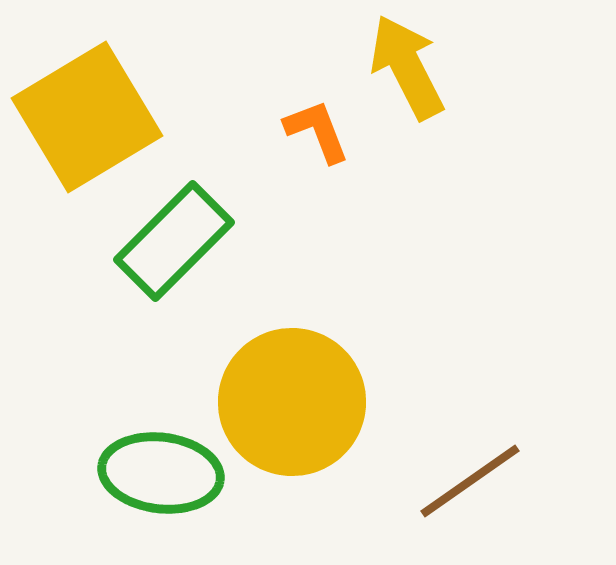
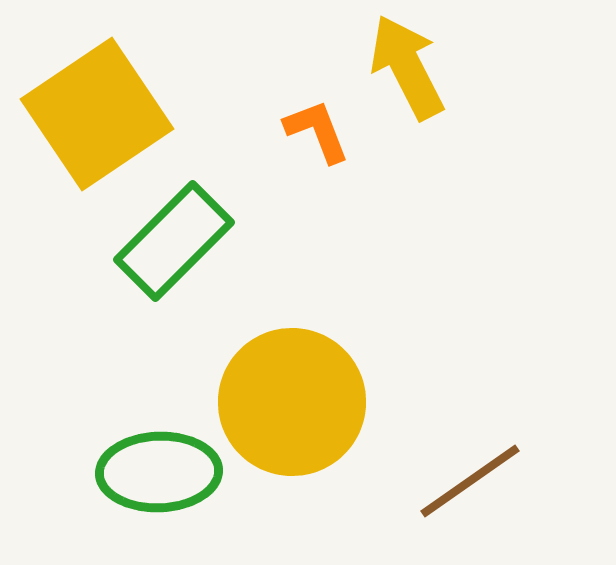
yellow square: moved 10 px right, 3 px up; rotated 3 degrees counterclockwise
green ellipse: moved 2 px left, 1 px up; rotated 9 degrees counterclockwise
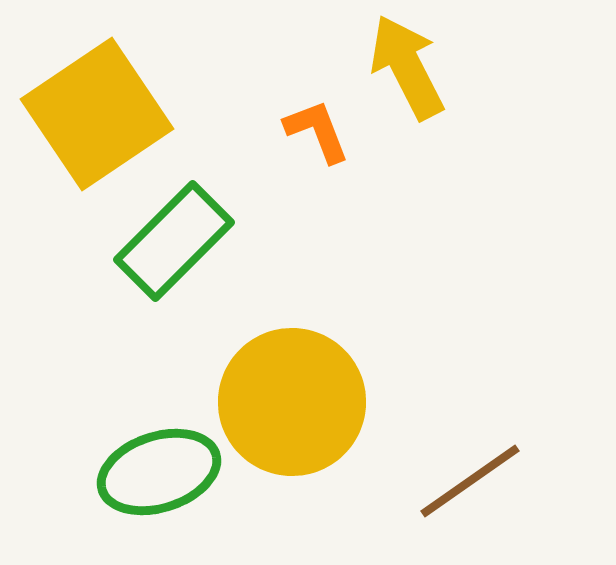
green ellipse: rotated 16 degrees counterclockwise
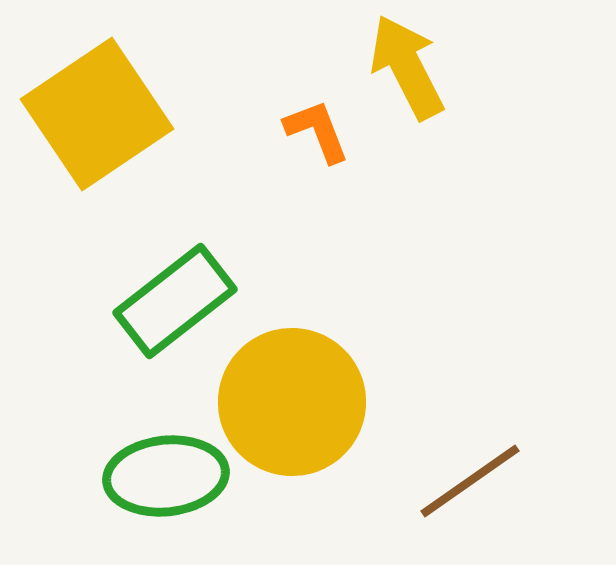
green rectangle: moved 1 px right, 60 px down; rotated 7 degrees clockwise
green ellipse: moved 7 px right, 4 px down; rotated 12 degrees clockwise
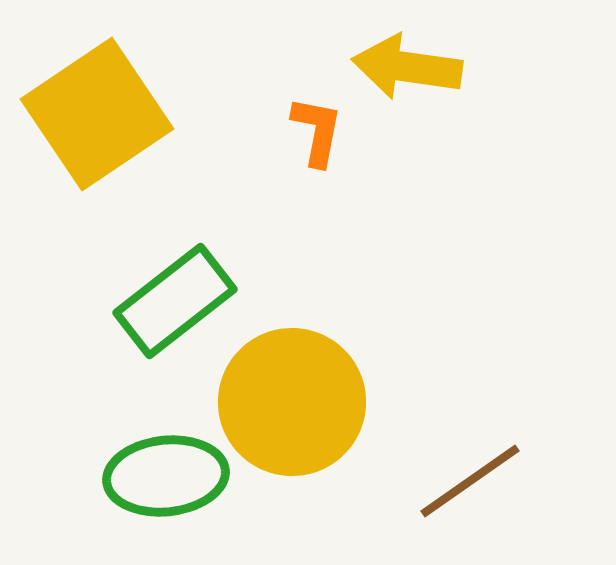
yellow arrow: rotated 55 degrees counterclockwise
orange L-shape: rotated 32 degrees clockwise
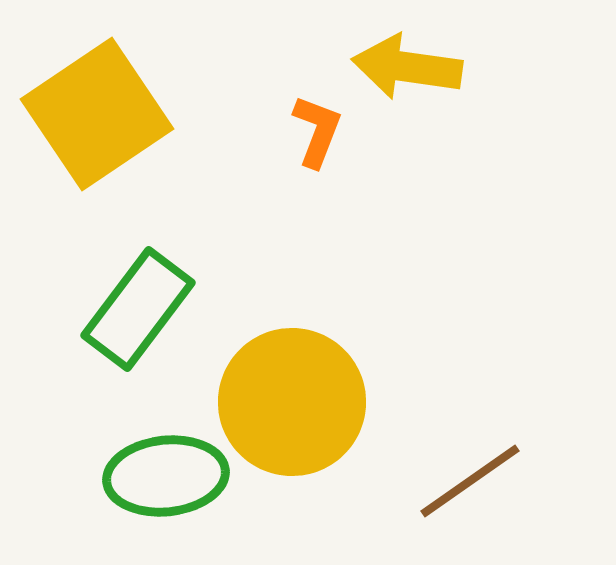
orange L-shape: rotated 10 degrees clockwise
green rectangle: moved 37 px left, 8 px down; rotated 15 degrees counterclockwise
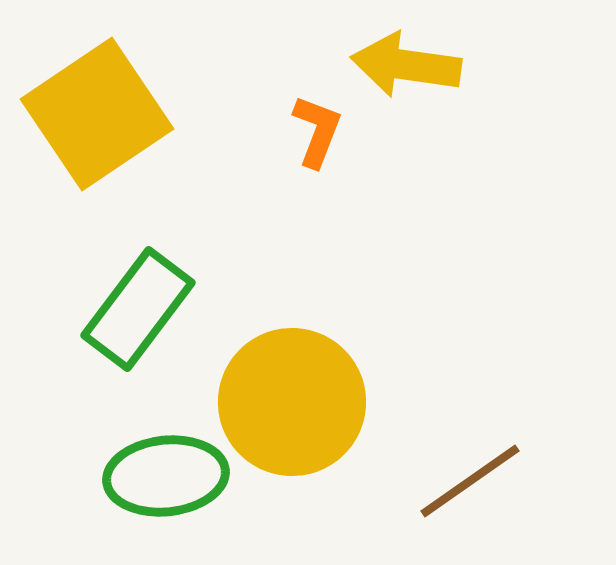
yellow arrow: moved 1 px left, 2 px up
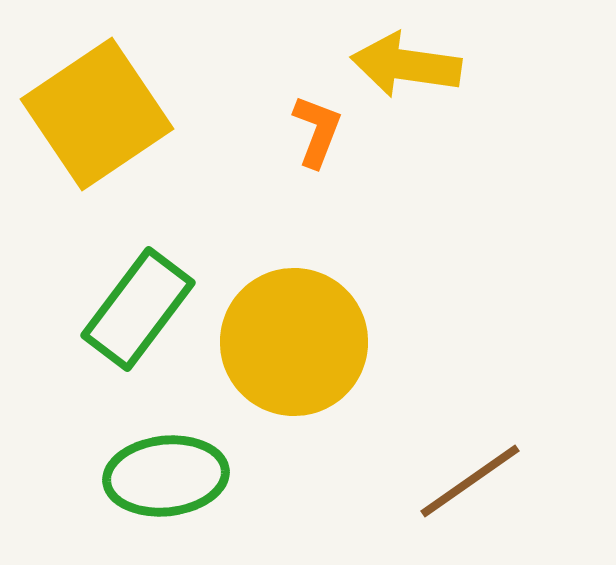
yellow circle: moved 2 px right, 60 px up
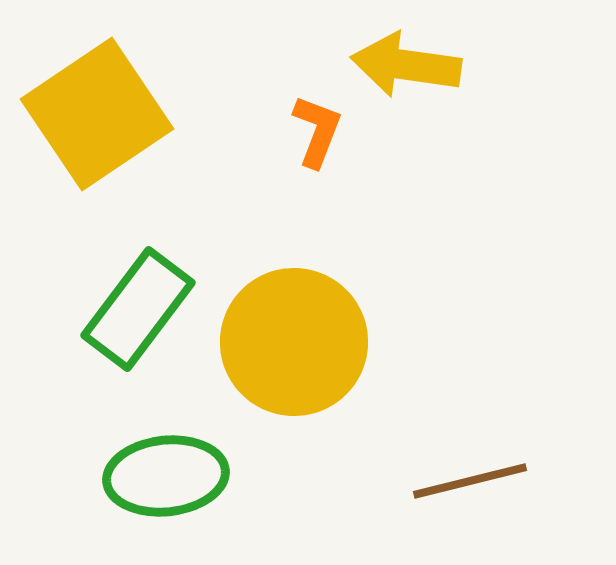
brown line: rotated 21 degrees clockwise
